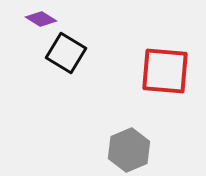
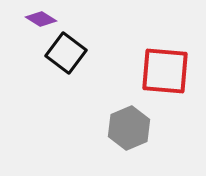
black square: rotated 6 degrees clockwise
gray hexagon: moved 22 px up
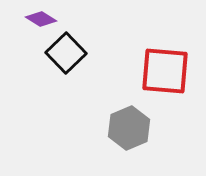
black square: rotated 9 degrees clockwise
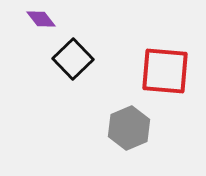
purple diamond: rotated 20 degrees clockwise
black square: moved 7 px right, 6 px down
